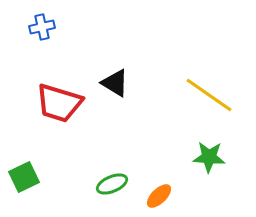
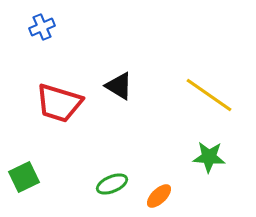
blue cross: rotated 10 degrees counterclockwise
black triangle: moved 4 px right, 3 px down
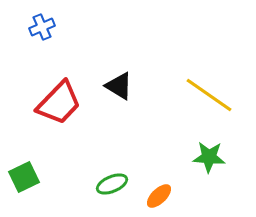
red trapezoid: rotated 63 degrees counterclockwise
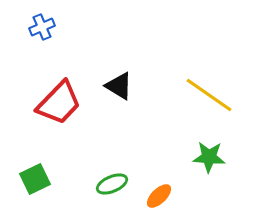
green square: moved 11 px right, 2 px down
